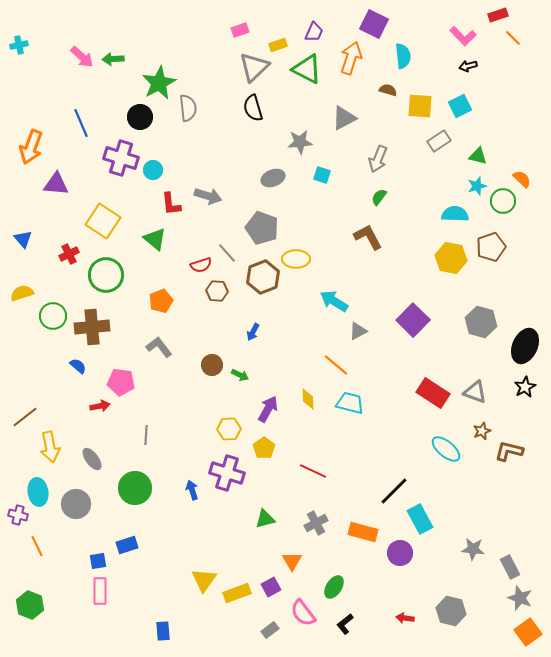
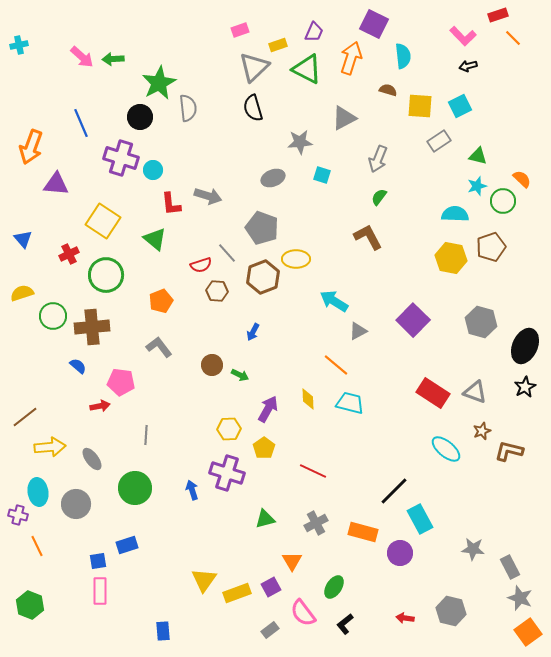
yellow arrow at (50, 447): rotated 84 degrees counterclockwise
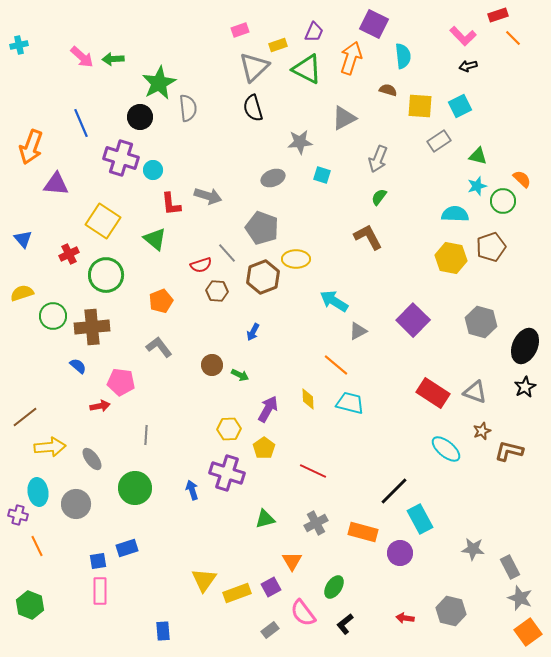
blue rectangle at (127, 545): moved 3 px down
